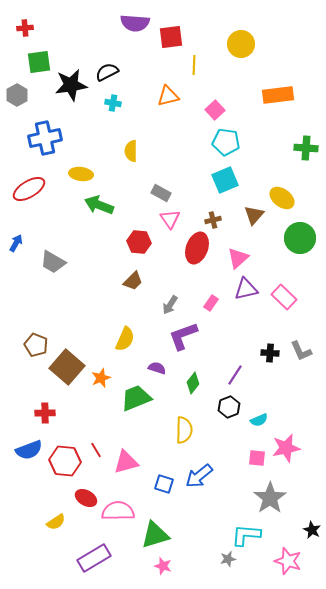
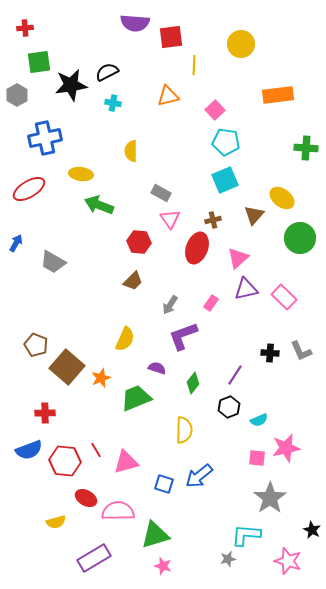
yellow semicircle at (56, 522): rotated 18 degrees clockwise
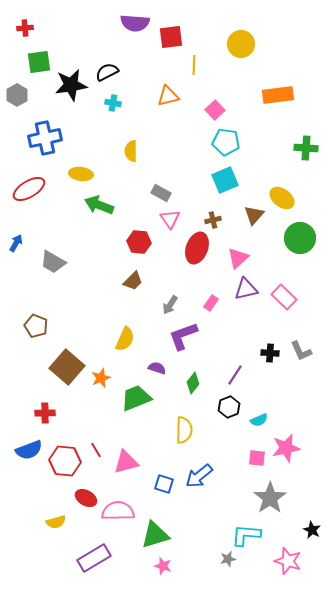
brown pentagon at (36, 345): moved 19 px up
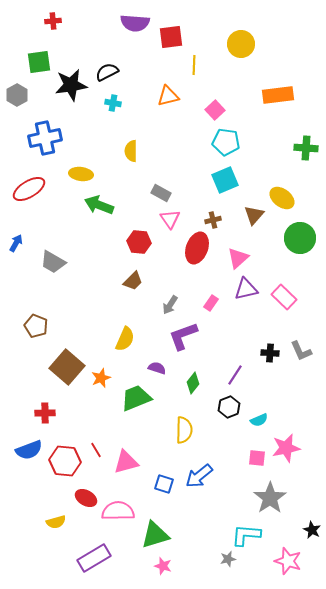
red cross at (25, 28): moved 28 px right, 7 px up
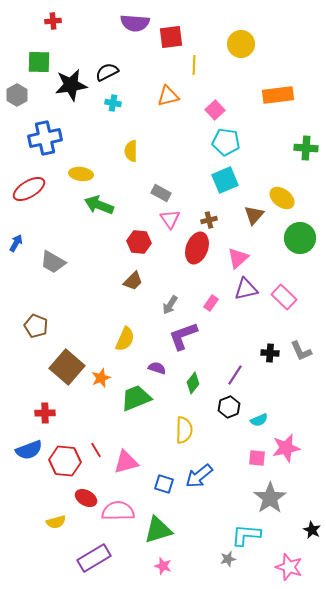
green square at (39, 62): rotated 10 degrees clockwise
brown cross at (213, 220): moved 4 px left
green triangle at (155, 535): moved 3 px right, 5 px up
pink star at (288, 561): moved 1 px right, 6 px down
